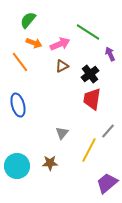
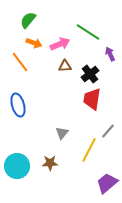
brown triangle: moved 3 px right; rotated 24 degrees clockwise
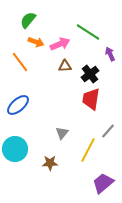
orange arrow: moved 2 px right, 1 px up
red trapezoid: moved 1 px left
blue ellipse: rotated 65 degrees clockwise
yellow line: moved 1 px left
cyan circle: moved 2 px left, 17 px up
purple trapezoid: moved 4 px left
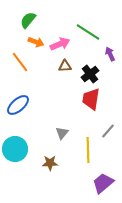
yellow line: rotated 30 degrees counterclockwise
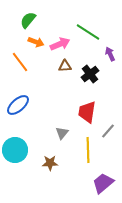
red trapezoid: moved 4 px left, 13 px down
cyan circle: moved 1 px down
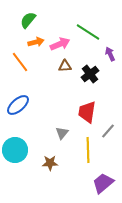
orange arrow: rotated 35 degrees counterclockwise
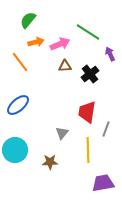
gray line: moved 2 px left, 2 px up; rotated 21 degrees counterclockwise
brown star: moved 1 px up
purple trapezoid: rotated 30 degrees clockwise
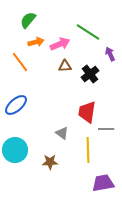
blue ellipse: moved 2 px left
gray line: rotated 70 degrees clockwise
gray triangle: rotated 32 degrees counterclockwise
